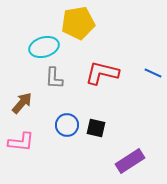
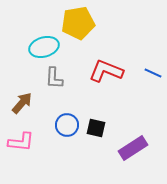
red L-shape: moved 4 px right, 2 px up; rotated 8 degrees clockwise
purple rectangle: moved 3 px right, 13 px up
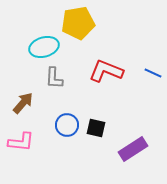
brown arrow: moved 1 px right
purple rectangle: moved 1 px down
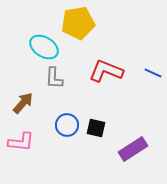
cyan ellipse: rotated 48 degrees clockwise
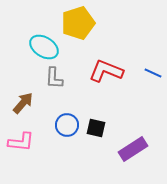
yellow pentagon: rotated 8 degrees counterclockwise
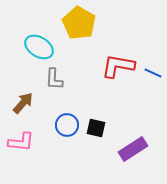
yellow pentagon: moved 1 px right; rotated 24 degrees counterclockwise
cyan ellipse: moved 5 px left
red L-shape: moved 12 px right, 5 px up; rotated 12 degrees counterclockwise
gray L-shape: moved 1 px down
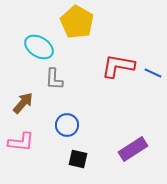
yellow pentagon: moved 2 px left, 1 px up
black square: moved 18 px left, 31 px down
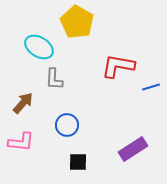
blue line: moved 2 px left, 14 px down; rotated 42 degrees counterclockwise
black square: moved 3 px down; rotated 12 degrees counterclockwise
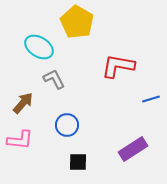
gray L-shape: rotated 150 degrees clockwise
blue line: moved 12 px down
pink L-shape: moved 1 px left, 2 px up
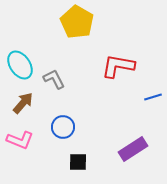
cyan ellipse: moved 19 px left, 18 px down; rotated 24 degrees clockwise
blue line: moved 2 px right, 2 px up
blue circle: moved 4 px left, 2 px down
pink L-shape: rotated 16 degrees clockwise
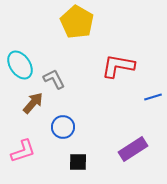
brown arrow: moved 10 px right
pink L-shape: moved 3 px right, 11 px down; rotated 40 degrees counterclockwise
